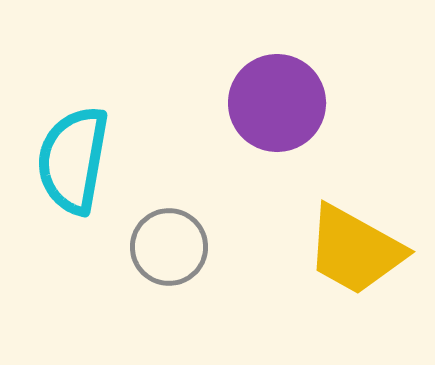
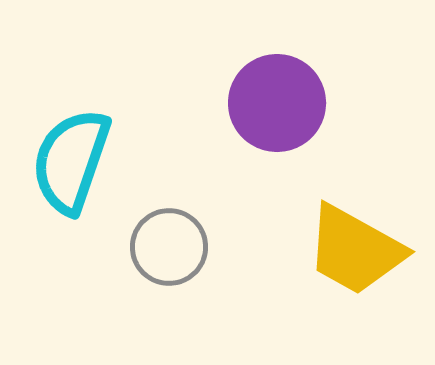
cyan semicircle: moved 2 px left, 1 px down; rotated 9 degrees clockwise
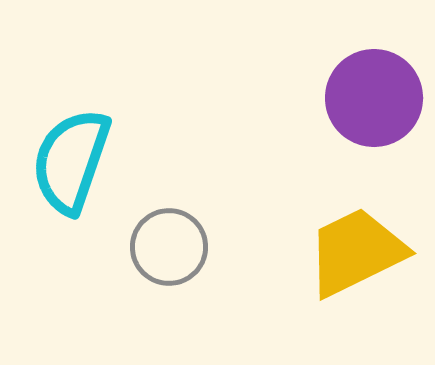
purple circle: moved 97 px right, 5 px up
yellow trapezoid: moved 1 px right, 2 px down; rotated 125 degrees clockwise
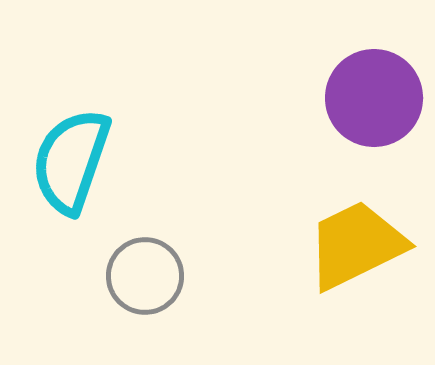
gray circle: moved 24 px left, 29 px down
yellow trapezoid: moved 7 px up
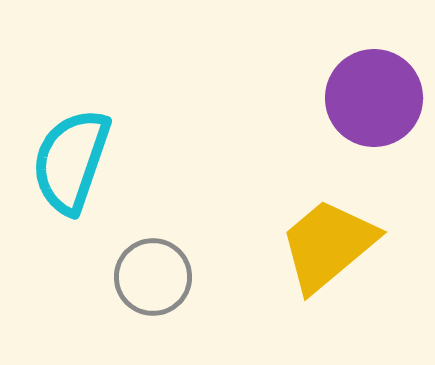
yellow trapezoid: moved 28 px left; rotated 14 degrees counterclockwise
gray circle: moved 8 px right, 1 px down
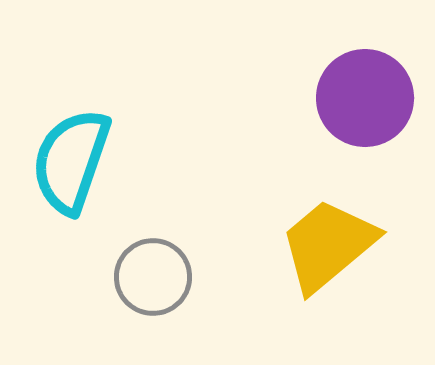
purple circle: moved 9 px left
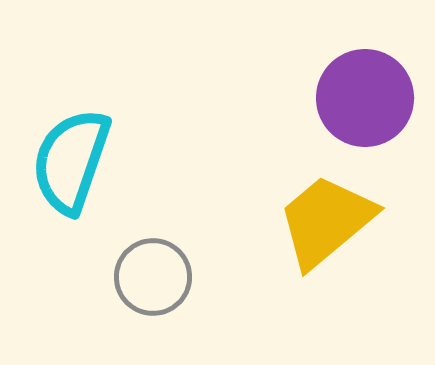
yellow trapezoid: moved 2 px left, 24 px up
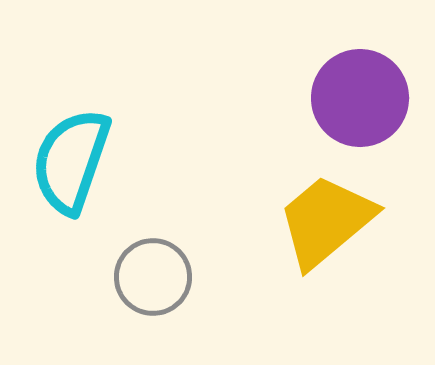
purple circle: moved 5 px left
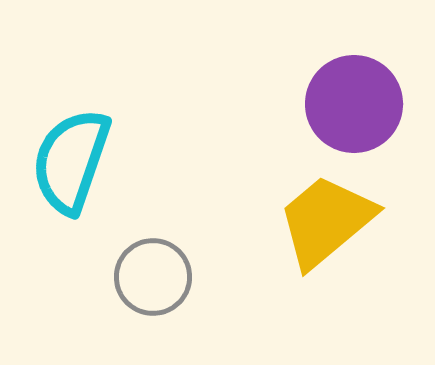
purple circle: moved 6 px left, 6 px down
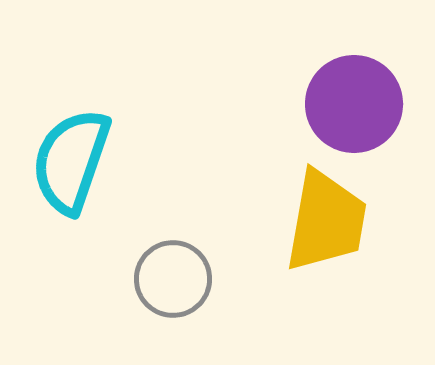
yellow trapezoid: rotated 140 degrees clockwise
gray circle: moved 20 px right, 2 px down
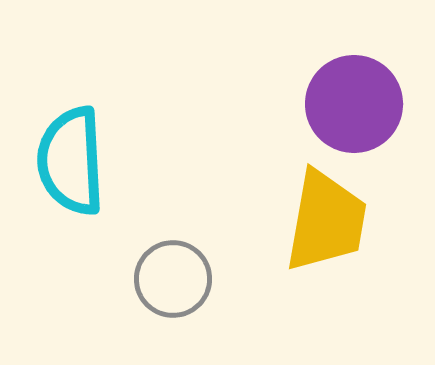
cyan semicircle: rotated 22 degrees counterclockwise
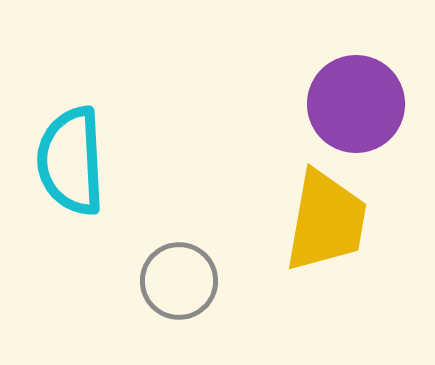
purple circle: moved 2 px right
gray circle: moved 6 px right, 2 px down
